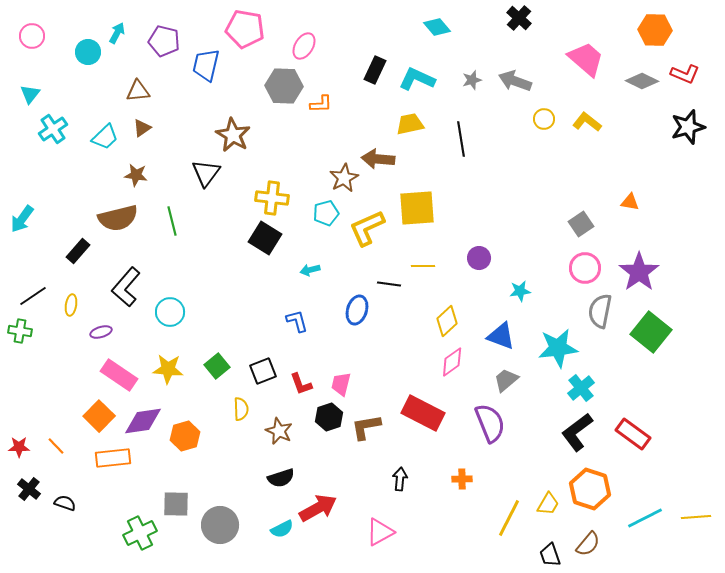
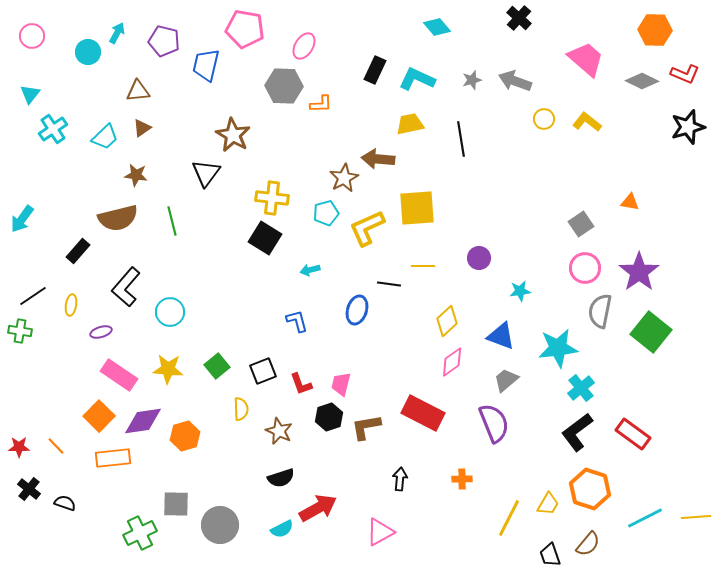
purple semicircle at (490, 423): moved 4 px right
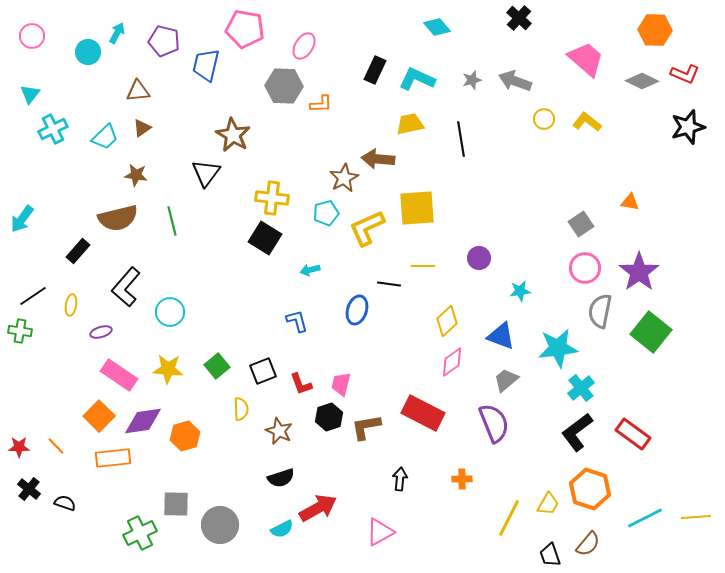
cyan cross at (53, 129): rotated 8 degrees clockwise
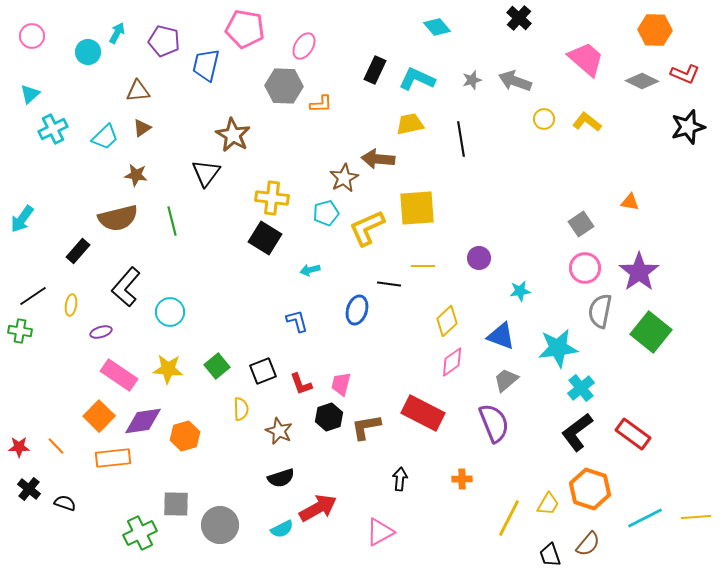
cyan triangle at (30, 94): rotated 10 degrees clockwise
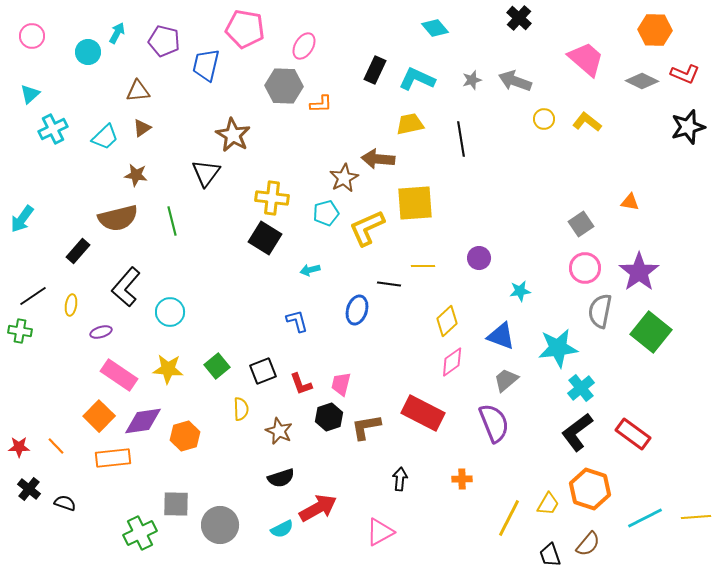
cyan diamond at (437, 27): moved 2 px left, 1 px down
yellow square at (417, 208): moved 2 px left, 5 px up
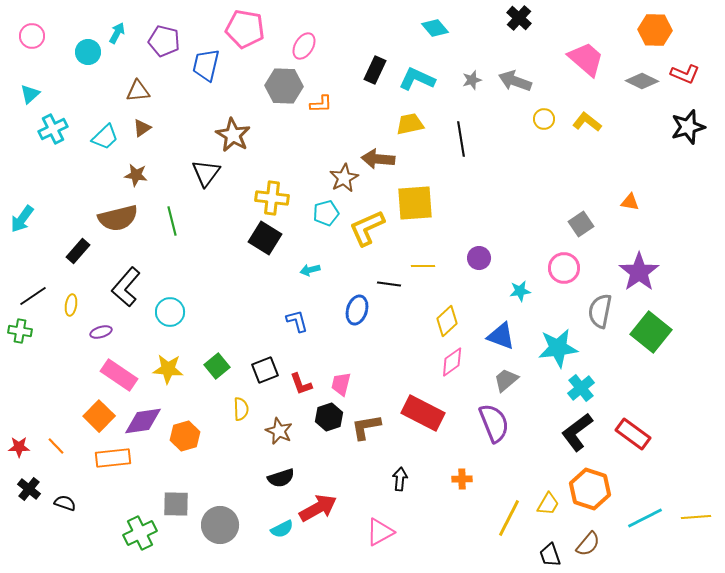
pink circle at (585, 268): moved 21 px left
black square at (263, 371): moved 2 px right, 1 px up
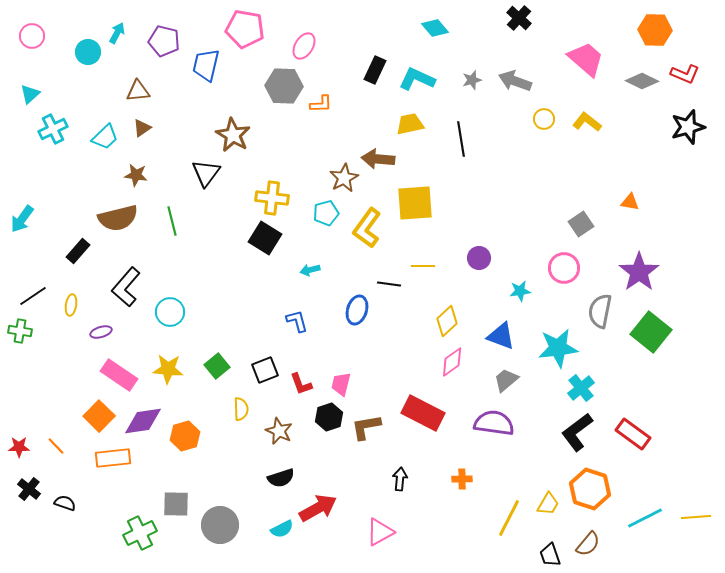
yellow L-shape at (367, 228): rotated 30 degrees counterclockwise
purple semicircle at (494, 423): rotated 60 degrees counterclockwise
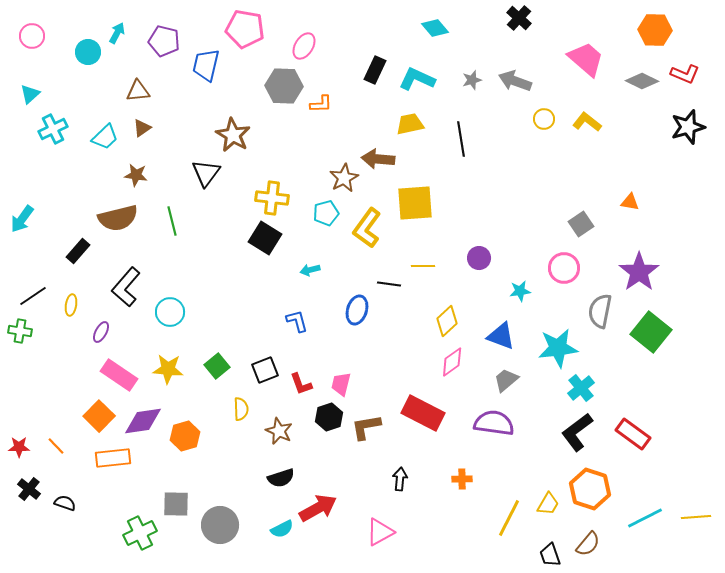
purple ellipse at (101, 332): rotated 45 degrees counterclockwise
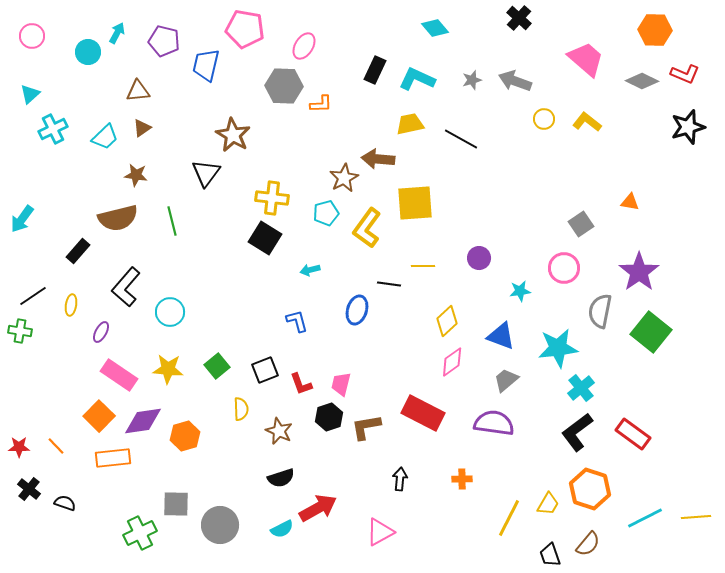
black line at (461, 139): rotated 52 degrees counterclockwise
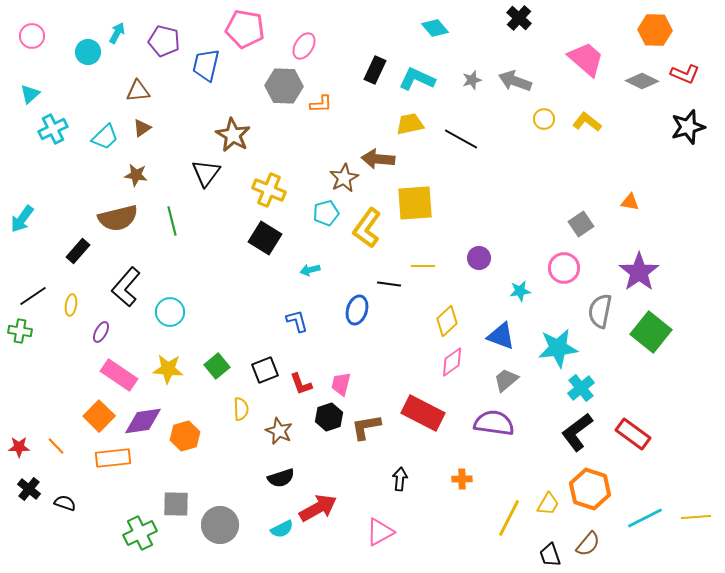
yellow cross at (272, 198): moved 3 px left, 8 px up; rotated 16 degrees clockwise
